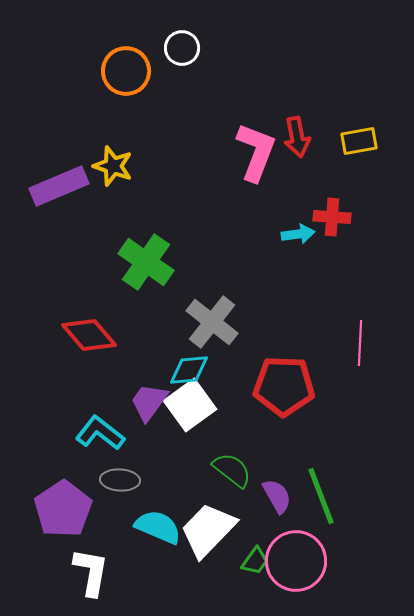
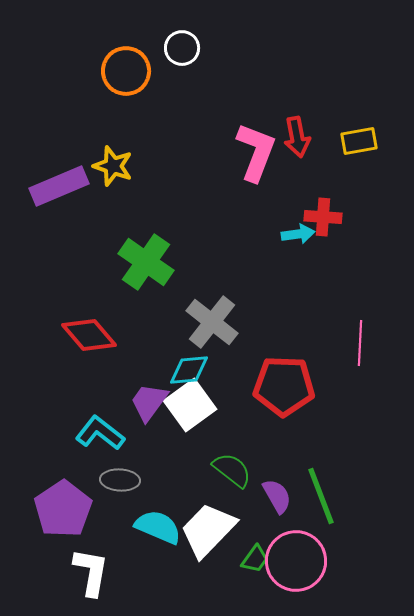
red cross: moved 9 px left
green trapezoid: moved 2 px up
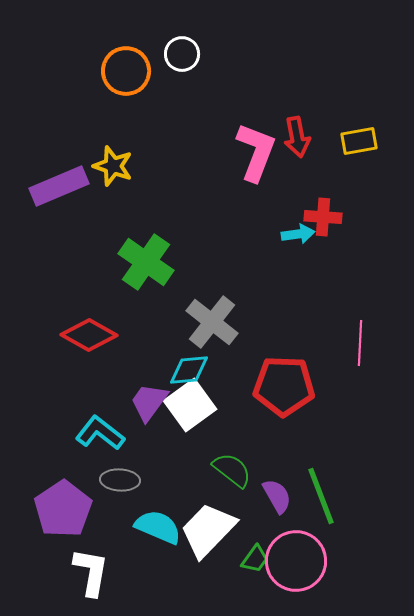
white circle: moved 6 px down
red diamond: rotated 20 degrees counterclockwise
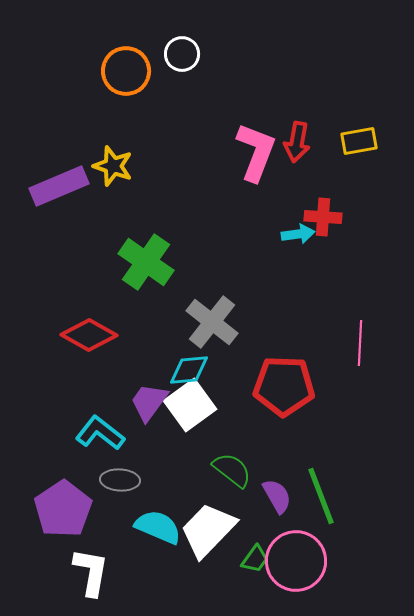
red arrow: moved 5 px down; rotated 21 degrees clockwise
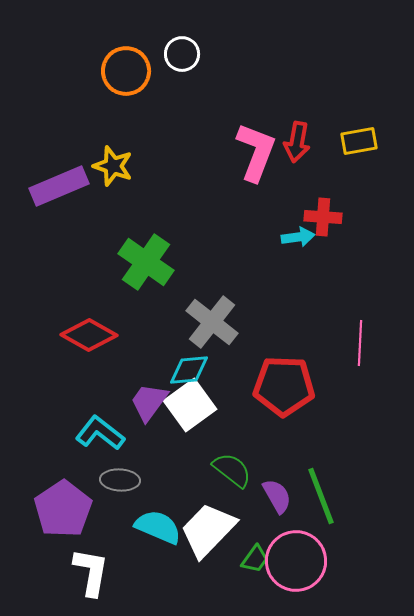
cyan arrow: moved 3 px down
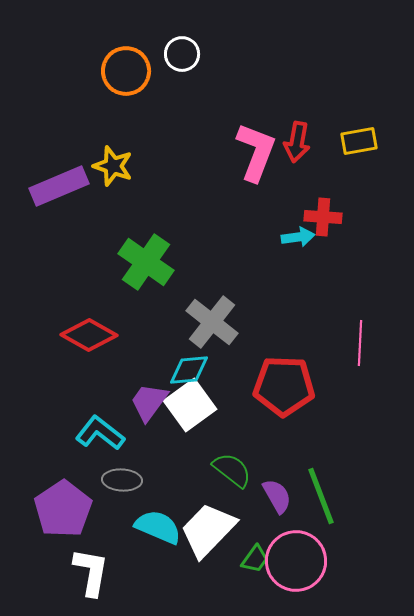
gray ellipse: moved 2 px right
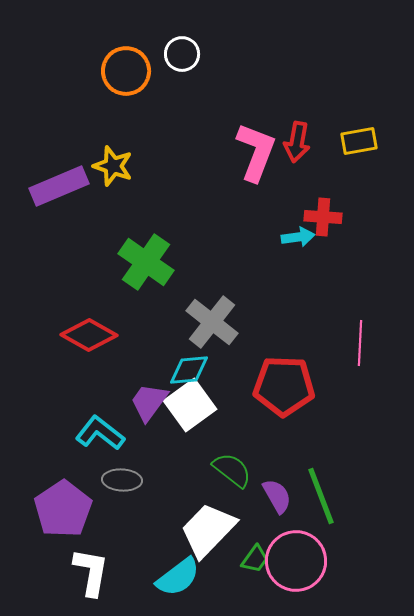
cyan semicircle: moved 20 px right, 50 px down; rotated 120 degrees clockwise
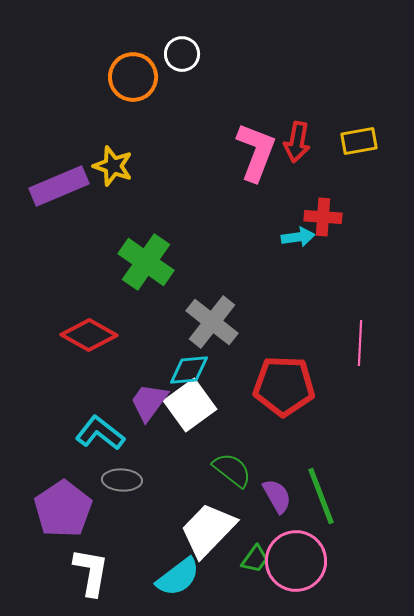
orange circle: moved 7 px right, 6 px down
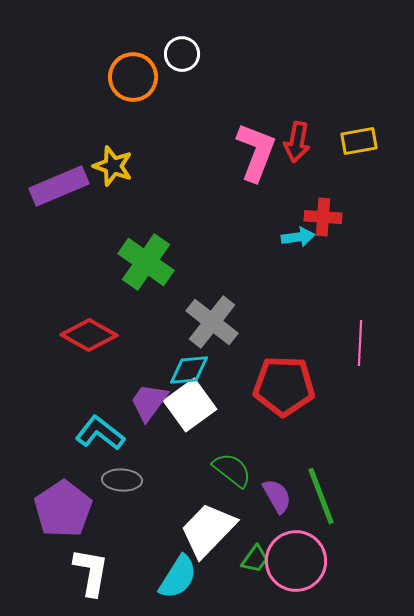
cyan semicircle: rotated 21 degrees counterclockwise
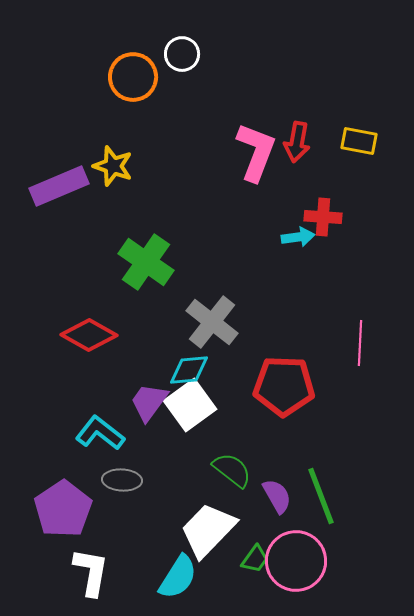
yellow rectangle: rotated 21 degrees clockwise
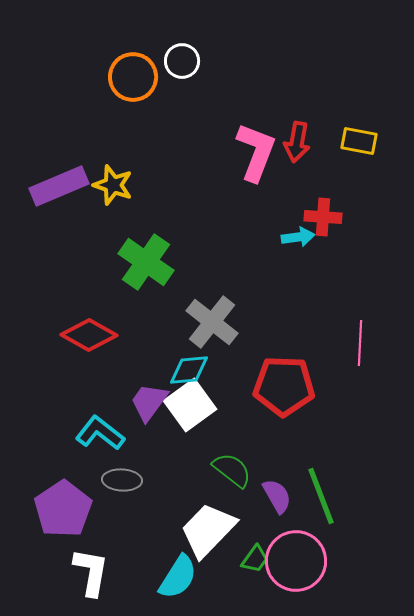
white circle: moved 7 px down
yellow star: moved 19 px down
